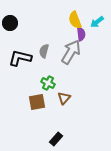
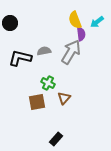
gray semicircle: rotated 64 degrees clockwise
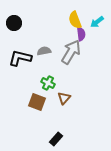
black circle: moved 4 px right
brown square: rotated 30 degrees clockwise
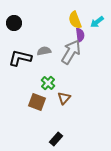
purple semicircle: moved 1 px left, 1 px down
green cross: rotated 16 degrees clockwise
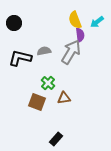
brown triangle: rotated 40 degrees clockwise
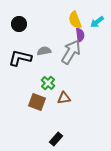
black circle: moved 5 px right, 1 px down
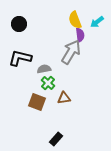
gray semicircle: moved 18 px down
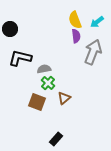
black circle: moved 9 px left, 5 px down
purple semicircle: moved 4 px left, 1 px down
gray arrow: moved 22 px right; rotated 10 degrees counterclockwise
brown triangle: rotated 32 degrees counterclockwise
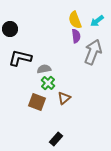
cyan arrow: moved 1 px up
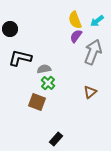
purple semicircle: rotated 136 degrees counterclockwise
brown triangle: moved 26 px right, 6 px up
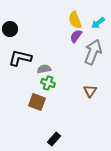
cyan arrow: moved 1 px right, 2 px down
green cross: rotated 24 degrees counterclockwise
brown triangle: moved 1 px up; rotated 16 degrees counterclockwise
black rectangle: moved 2 px left
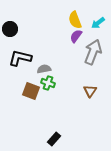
brown square: moved 6 px left, 11 px up
